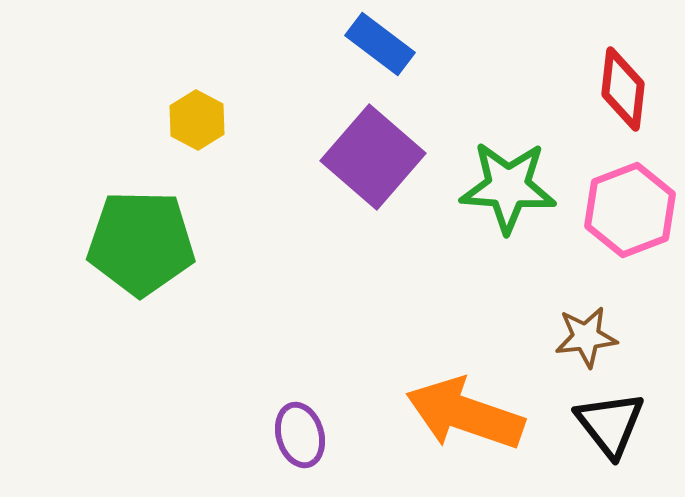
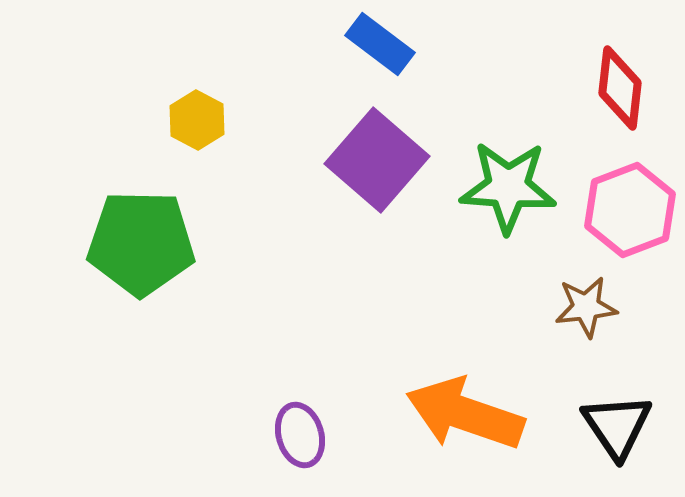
red diamond: moved 3 px left, 1 px up
purple square: moved 4 px right, 3 px down
brown star: moved 30 px up
black triangle: moved 7 px right, 2 px down; rotated 4 degrees clockwise
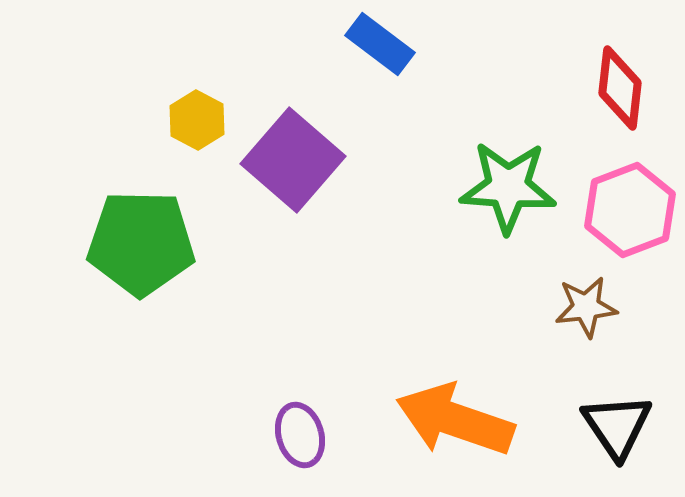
purple square: moved 84 px left
orange arrow: moved 10 px left, 6 px down
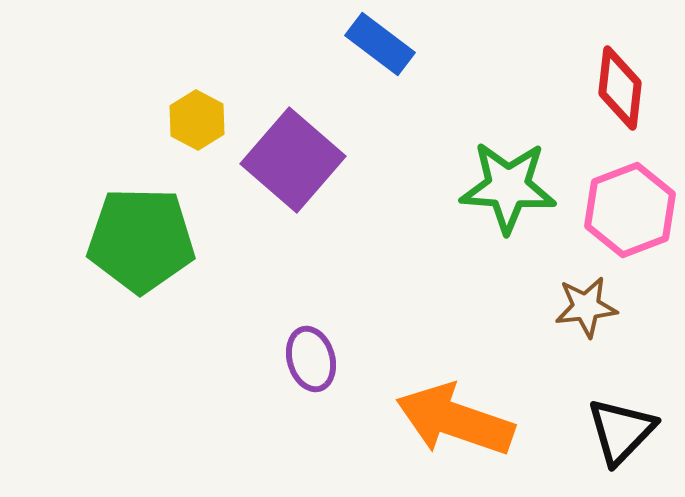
green pentagon: moved 3 px up
black triangle: moved 4 px right, 5 px down; rotated 18 degrees clockwise
purple ellipse: moved 11 px right, 76 px up
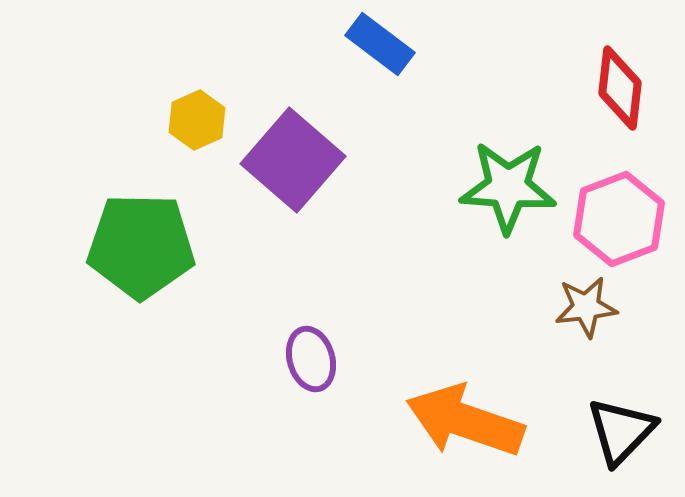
yellow hexagon: rotated 8 degrees clockwise
pink hexagon: moved 11 px left, 9 px down
green pentagon: moved 6 px down
orange arrow: moved 10 px right, 1 px down
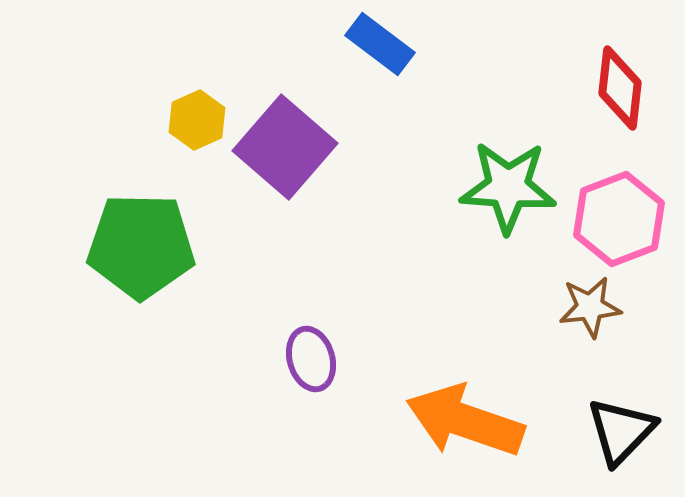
purple square: moved 8 px left, 13 px up
brown star: moved 4 px right
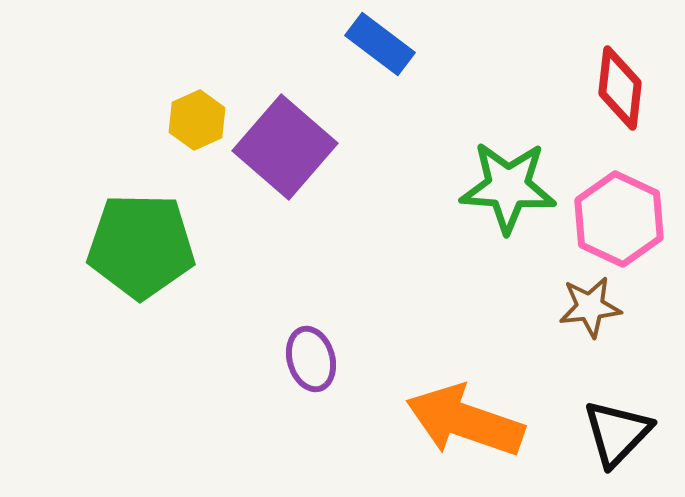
pink hexagon: rotated 14 degrees counterclockwise
black triangle: moved 4 px left, 2 px down
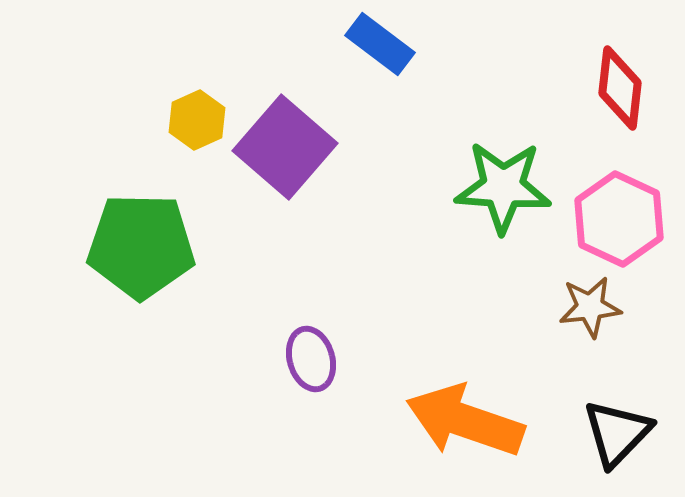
green star: moved 5 px left
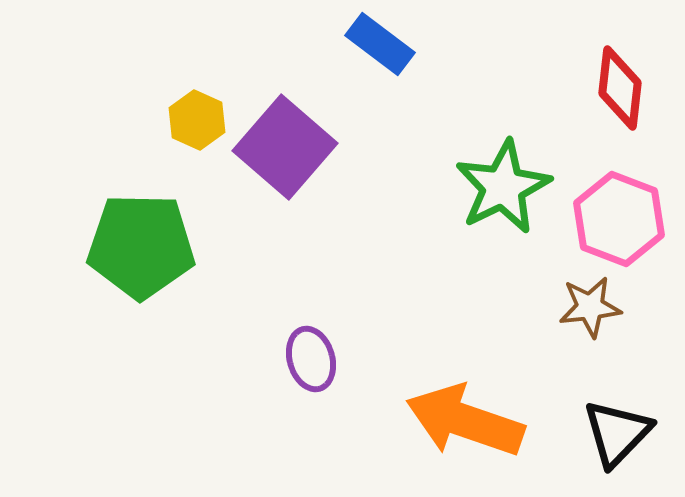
yellow hexagon: rotated 12 degrees counterclockwise
green star: rotated 30 degrees counterclockwise
pink hexagon: rotated 4 degrees counterclockwise
